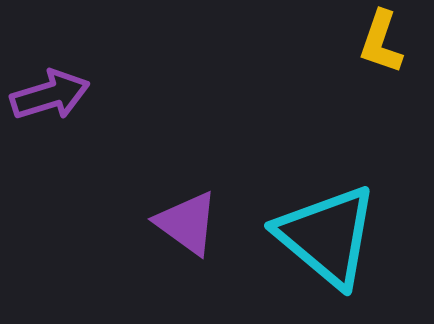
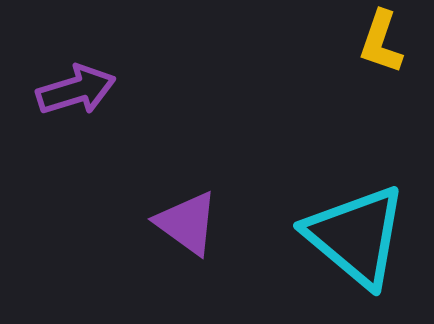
purple arrow: moved 26 px right, 5 px up
cyan triangle: moved 29 px right
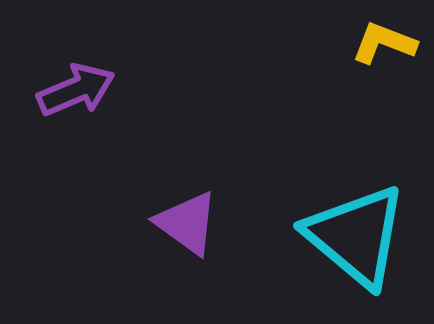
yellow L-shape: moved 3 px right, 1 px down; rotated 92 degrees clockwise
purple arrow: rotated 6 degrees counterclockwise
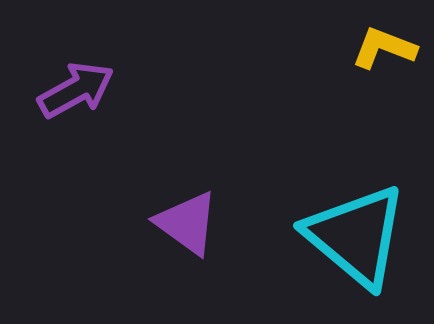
yellow L-shape: moved 5 px down
purple arrow: rotated 6 degrees counterclockwise
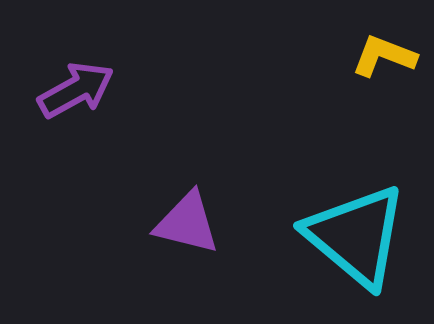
yellow L-shape: moved 8 px down
purple triangle: rotated 22 degrees counterclockwise
